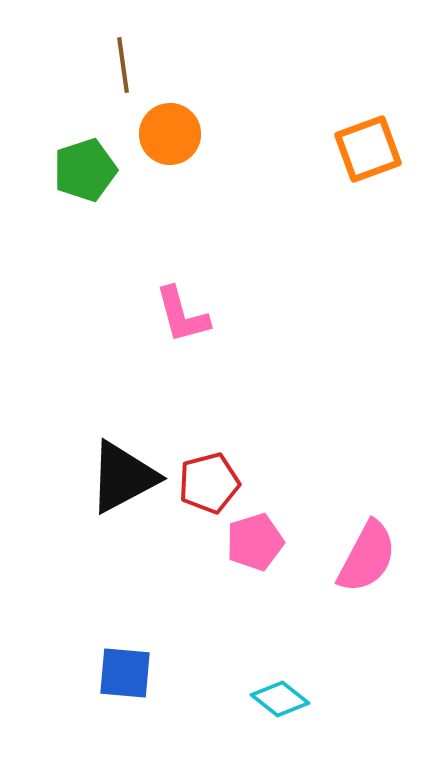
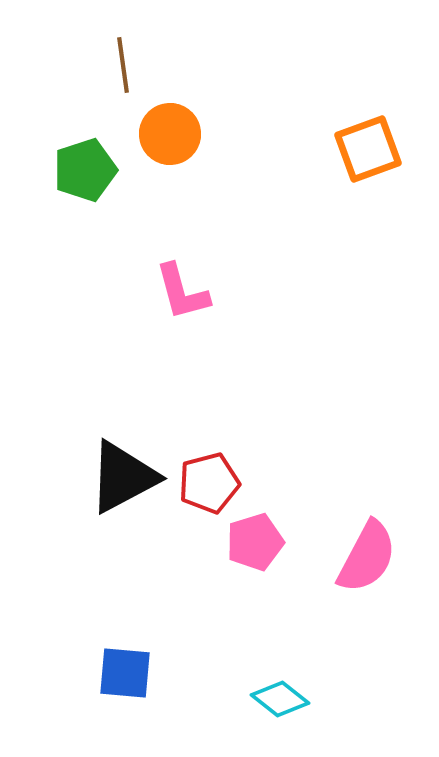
pink L-shape: moved 23 px up
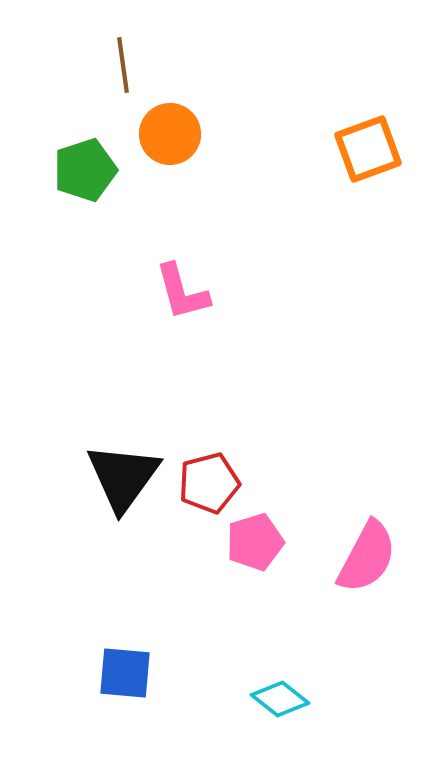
black triangle: rotated 26 degrees counterclockwise
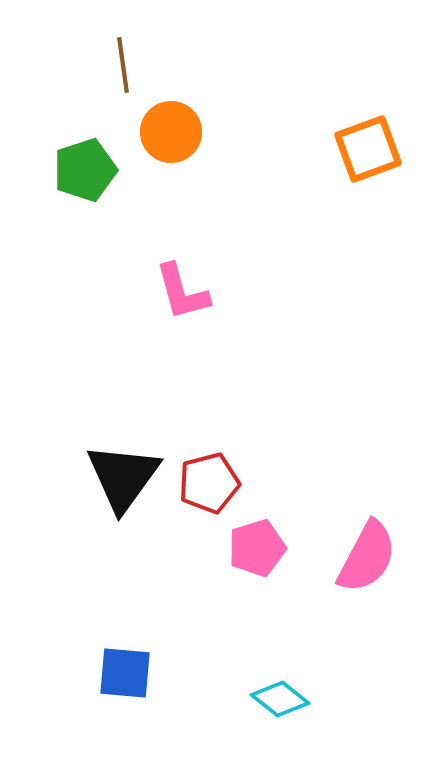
orange circle: moved 1 px right, 2 px up
pink pentagon: moved 2 px right, 6 px down
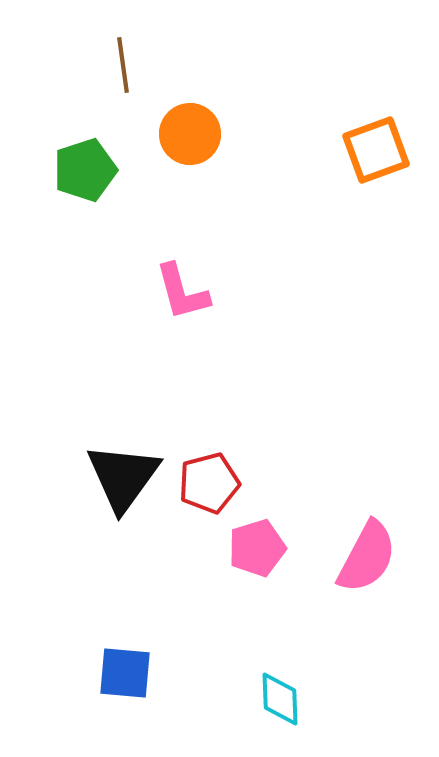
orange circle: moved 19 px right, 2 px down
orange square: moved 8 px right, 1 px down
cyan diamond: rotated 50 degrees clockwise
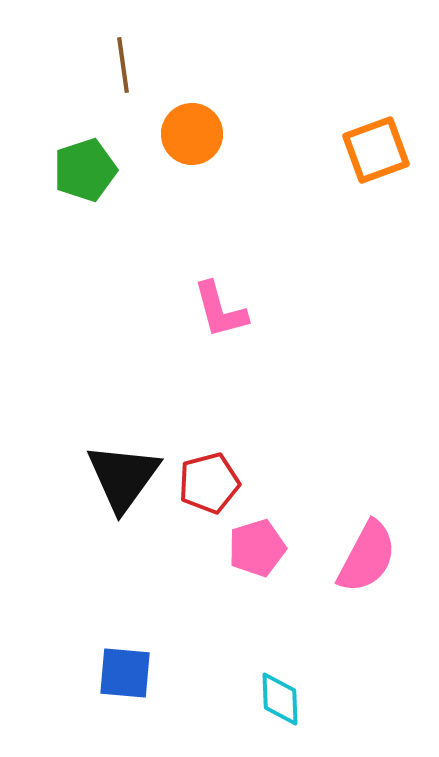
orange circle: moved 2 px right
pink L-shape: moved 38 px right, 18 px down
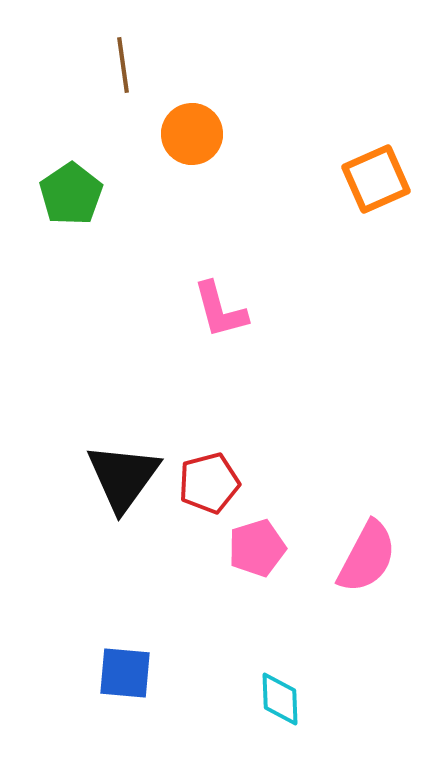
orange square: moved 29 px down; rotated 4 degrees counterclockwise
green pentagon: moved 14 px left, 24 px down; rotated 16 degrees counterclockwise
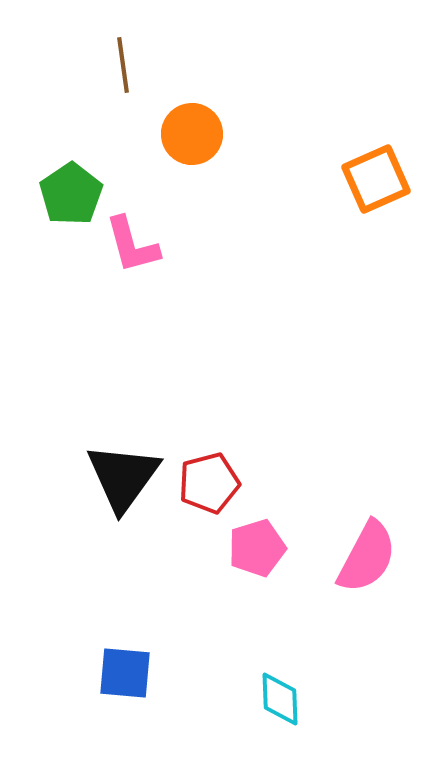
pink L-shape: moved 88 px left, 65 px up
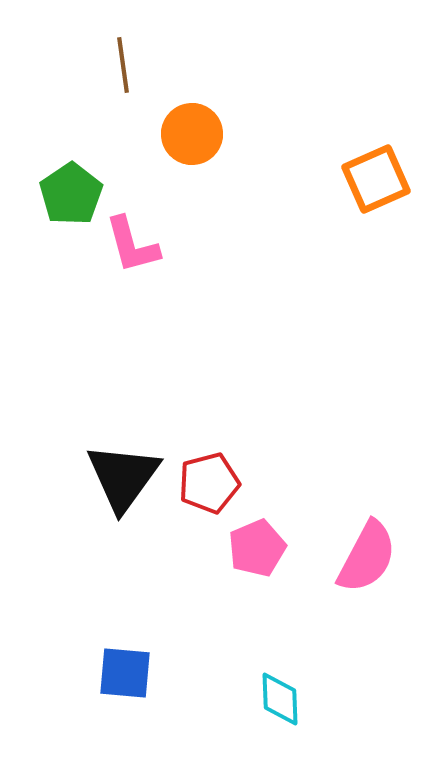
pink pentagon: rotated 6 degrees counterclockwise
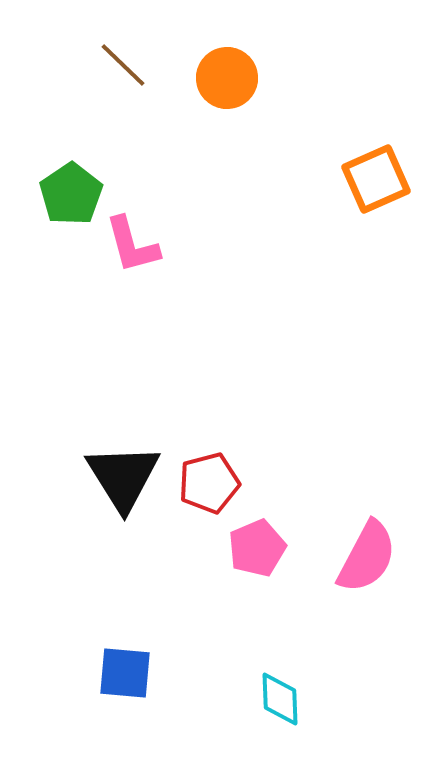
brown line: rotated 38 degrees counterclockwise
orange circle: moved 35 px right, 56 px up
black triangle: rotated 8 degrees counterclockwise
